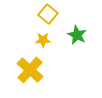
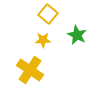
yellow cross: rotated 8 degrees counterclockwise
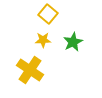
green star: moved 4 px left, 7 px down; rotated 18 degrees clockwise
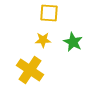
yellow square: moved 1 px right, 1 px up; rotated 36 degrees counterclockwise
green star: rotated 18 degrees counterclockwise
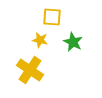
yellow square: moved 3 px right, 4 px down
yellow star: moved 3 px left; rotated 14 degrees clockwise
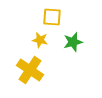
green star: rotated 30 degrees clockwise
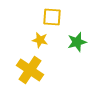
green star: moved 4 px right
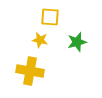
yellow square: moved 2 px left
yellow cross: moved 1 px down; rotated 24 degrees counterclockwise
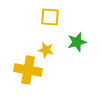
yellow star: moved 6 px right, 10 px down
yellow cross: moved 2 px left, 1 px up
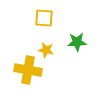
yellow square: moved 6 px left, 1 px down
green star: rotated 12 degrees clockwise
